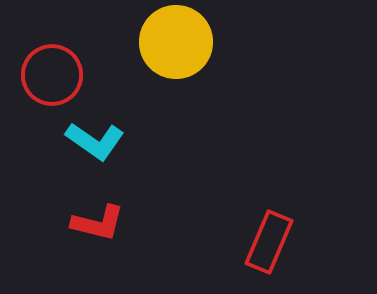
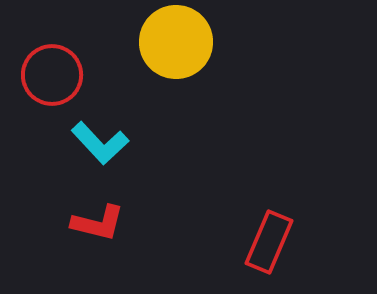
cyan L-shape: moved 5 px right, 2 px down; rotated 12 degrees clockwise
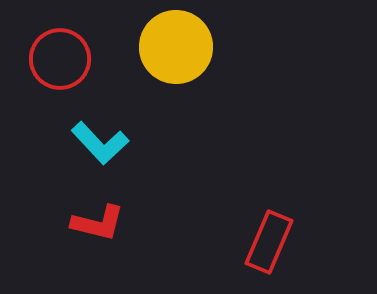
yellow circle: moved 5 px down
red circle: moved 8 px right, 16 px up
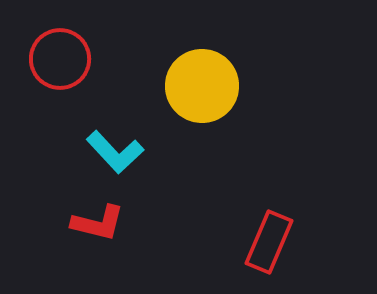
yellow circle: moved 26 px right, 39 px down
cyan L-shape: moved 15 px right, 9 px down
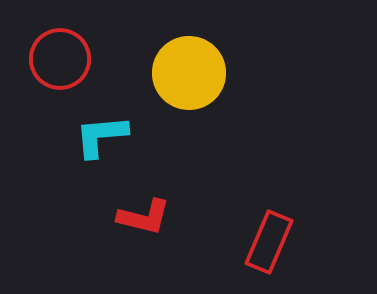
yellow circle: moved 13 px left, 13 px up
cyan L-shape: moved 14 px left, 16 px up; rotated 128 degrees clockwise
red L-shape: moved 46 px right, 6 px up
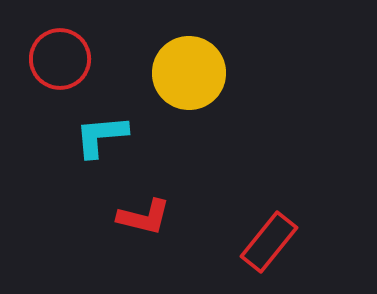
red rectangle: rotated 16 degrees clockwise
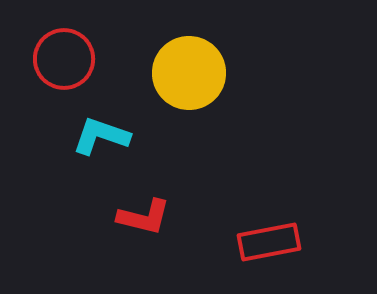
red circle: moved 4 px right
cyan L-shape: rotated 24 degrees clockwise
red rectangle: rotated 40 degrees clockwise
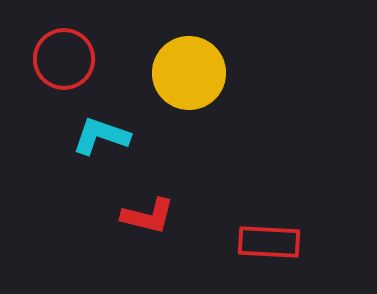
red L-shape: moved 4 px right, 1 px up
red rectangle: rotated 14 degrees clockwise
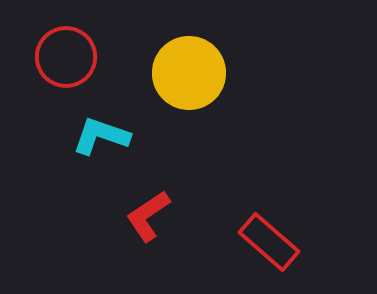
red circle: moved 2 px right, 2 px up
red L-shape: rotated 132 degrees clockwise
red rectangle: rotated 38 degrees clockwise
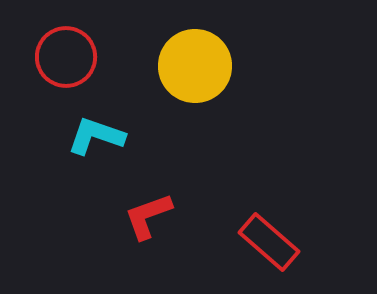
yellow circle: moved 6 px right, 7 px up
cyan L-shape: moved 5 px left
red L-shape: rotated 14 degrees clockwise
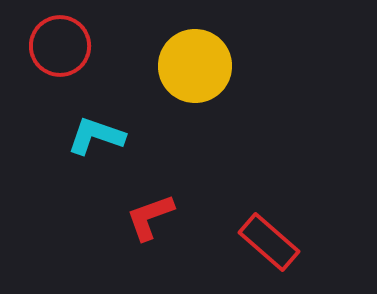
red circle: moved 6 px left, 11 px up
red L-shape: moved 2 px right, 1 px down
